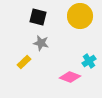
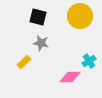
pink diamond: rotated 20 degrees counterclockwise
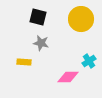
yellow circle: moved 1 px right, 3 px down
yellow rectangle: rotated 48 degrees clockwise
pink diamond: moved 2 px left
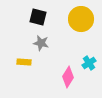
cyan cross: moved 2 px down
pink diamond: rotated 60 degrees counterclockwise
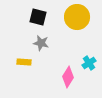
yellow circle: moved 4 px left, 2 px up
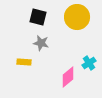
pink diamond: rotated 20 degrees clockwise
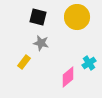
yellow rectangle: rotated 56 degrees counterclockwise
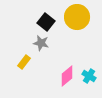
black square: moved 8 px right, 5 px down; rotated 24 degrees clockwise
cyan cross: moved 13 px down; rotated 24 degrees counterclockwise
pink diamond: moved 1 px left, 1 px up
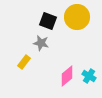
black square: moved 2 px right, 1 px up; rotated 18 degrees counterclockwise
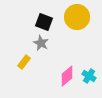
black square: moved 4 px left, 1 px down
gray star: rotated 14 degrees clockwise
